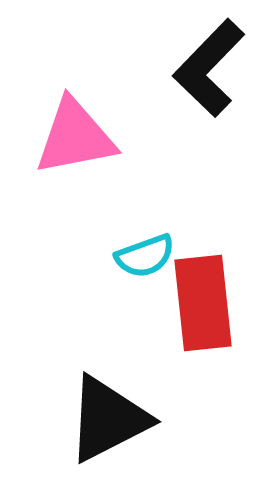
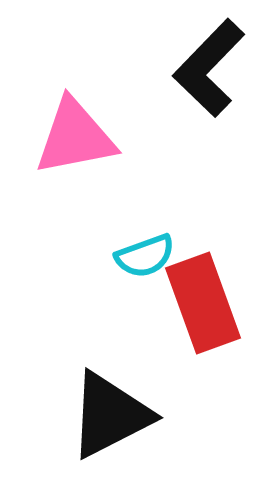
red rectangle: rotated 14 degrees counterclockwise
black triangle: moved 2 px right, 4 px up
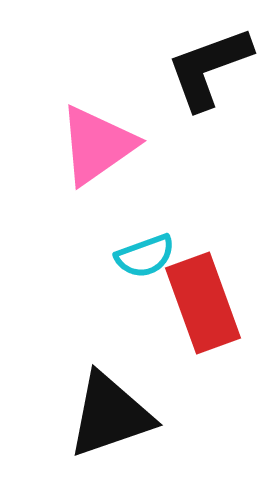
black L-shape: rotated 26 degrees clockwise
pink triangle: moved 22 px right, 8 px down; rotated 24 degrees counterclockwise
black triangle: rotated 8 degrees clockwise
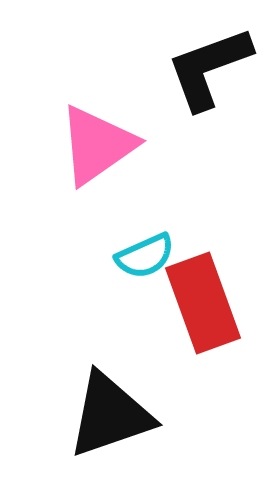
cyan semicircle: rotated 4 degrees counterclockwise
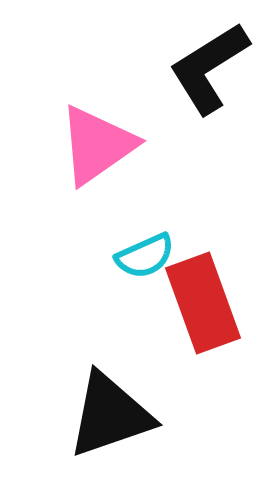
black L-shape: rotated 12 degrees counterclockwise
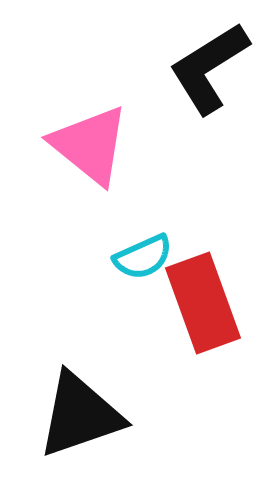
pink triangle: moved 7 px left; rotated 46 degrees counterclockwise
cyan semicircle: moved 2 px left, 1 px down
black triangle: moved 30 px left
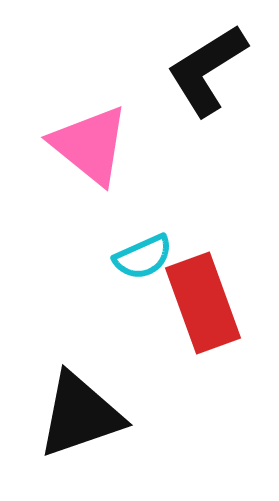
black L-shape: moved 2 px left, 2 px down
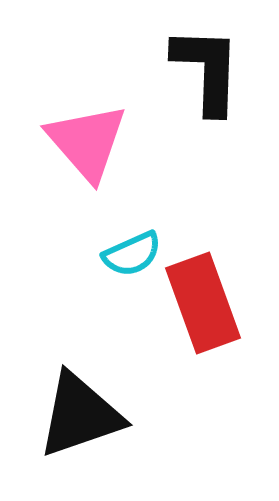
black L-shape: rotated 124 degrees clockwise
pink triangle: moved 3 px left, 3 px up; rotated 10 degrees clockwise
cyan semicircle: moved 11 px left, 3 px up
